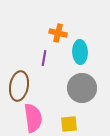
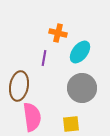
cyan ellipse: rotated 40 degrees clockwise
pink semicircle: moved 1 px left, 1 px up
yellow square: moved 2 px right
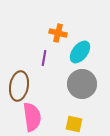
gray circle: moved 4 px up
yellow square: moved 3 px right; rotated 18 degrees clockwise
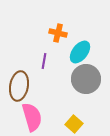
purple line: moved 3 px down
gray circle: moved 4 px right, 5 px up
pink semicircle: rotated 8 degrees counterclockwise
yellow square: rotated 30 degrees clockwise
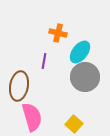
gray circle: moved 1 px left, 2 px up
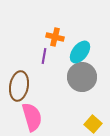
orange cross: moved 3 px left, 4 px down
purple line: moved 5 px up
gray circle: moved 3 px left
yellow square: moved 19 px right
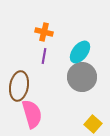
orange cross: moved 11 px left, 5 px up
pink semicircle: moved 3 px up
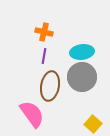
cyan ellipse: moved 2 px right; rotated 45 degrees clockwise
brown ellipse: moved 31 px right
pink semicircle: rotated 20 degrees counterclockwise
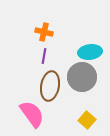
cyan ellipse: moved 8 px right
yellow square: moved 6 px left, 4 px up
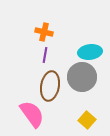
purple line: moved 1 px right, 1 px up
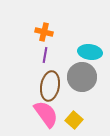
cyan ellipse: rotated 15 degrees clockwise
pink semicircle: moved 14 px right
yellow square: moved 13 px left
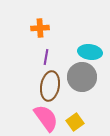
orange cross: moved 4 px left, 4 px up; rotated 18 degrees counterclockwise
purple line: moved 1 px right, 2 px down
pink semicircle: moved 4 px down
yellow square: moved 1 px right, 2 px down; rotated 12 degrees clockwise
